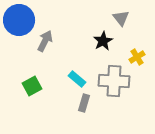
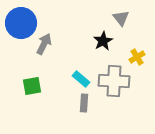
blue circle: moved 2 px right, 3 px down
gray arrow: moved 1 px left, 3 px down
cyan rectangle: moved 4 px right
green square: rotated 18 degrees clockwise
gray rectangle: rotated 12 degrees counterclockwise
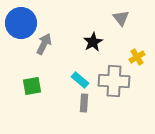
black star: moved 10 px left, 1 px down
cyan rectangle: moved 1 px left, 1 px down
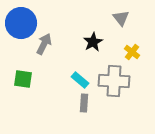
yellow cross: moved 5 px left, 5 px up; rotated 21 degrees counterclockwise
green square: moved 9 px left, 7 px up; rotated 18 degrees clockwise
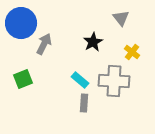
green square: rotated 30 degrees counterclockwise
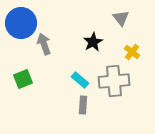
gray arrow: rotated 45 degrees counterclockwise
gray cross: rotated 8 degrees counterclockwise
gray rectangle: moved 1 px left, 2 px down
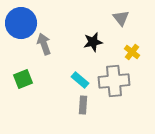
black star: rotated 18 degrees clockwise
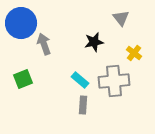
black star: moved 1 px right
yellow cross: moved 2 px right, 1 px down
